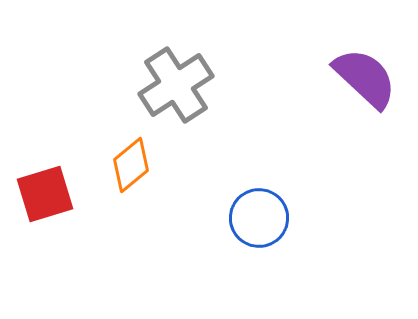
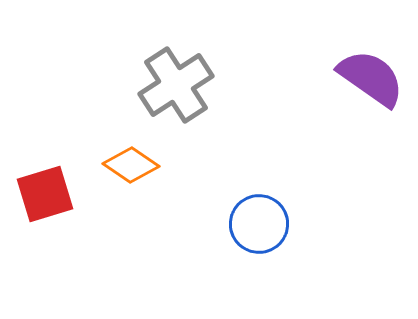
purple semicircle: moved 6 px right; rotated 8 degrees counterclockwise
orange diamond: rotated 74 degrees clockwise
blue circle: moved 6 px down
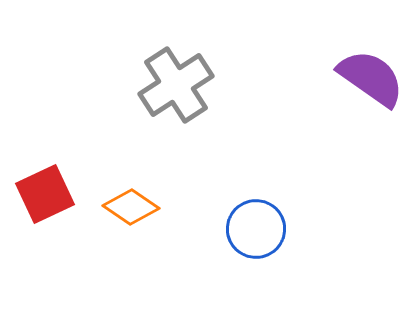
orange diamond: moved 42 px down
red square: rotated 8 degrees counterclockwise
blue circle: moved 3 px left, 5 px down
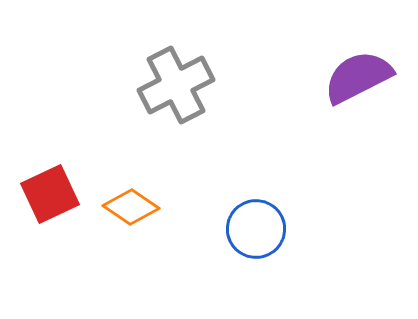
purple semicircle: moved 13 px left, 1 px up; rotated 62 degrees counterclockwise
gray cross: rotated 6 degrees clockwise
red square: moved 5 px right
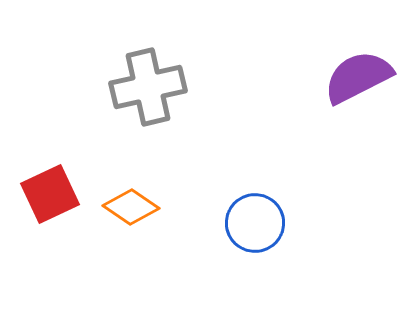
gray cross: moved 28 px left, 2 px down; rotated 14 degrees clockwise
blue circle: moved 1 px left, 6 px up
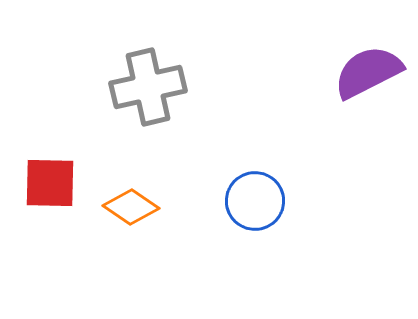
purple semicircle: moved 10 px right, 5 px up
red square: moved 11 px up; rotated 26 degrees clockwise
blue circle: moved 22 px up
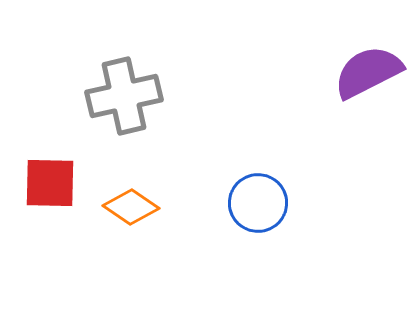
gray cross: moved 24 px left, 9 px down
blue circle: moved 3 px right, 2 px down
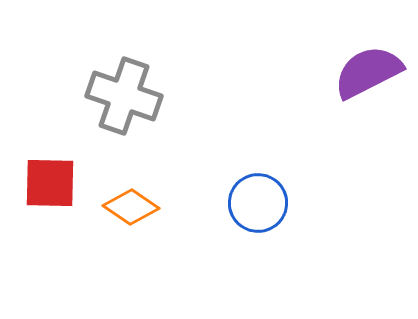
gray cross: rotated 32 degrees clockwise
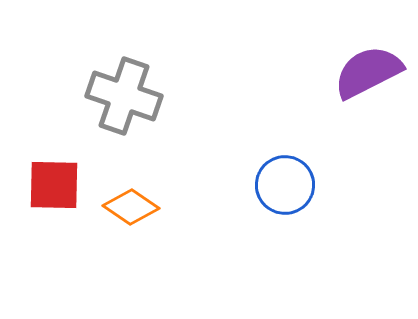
red square: moved 4 px right, 2 px down
blue circle: moved 27 px right, 18 px up
